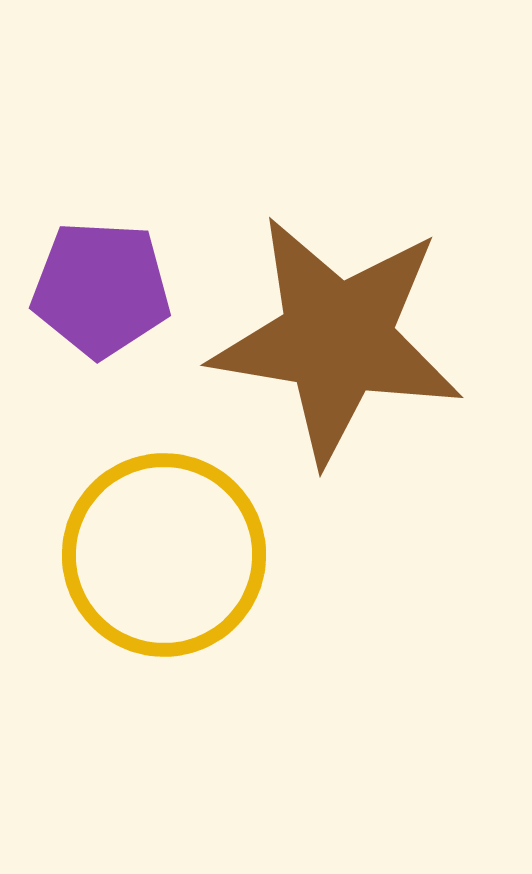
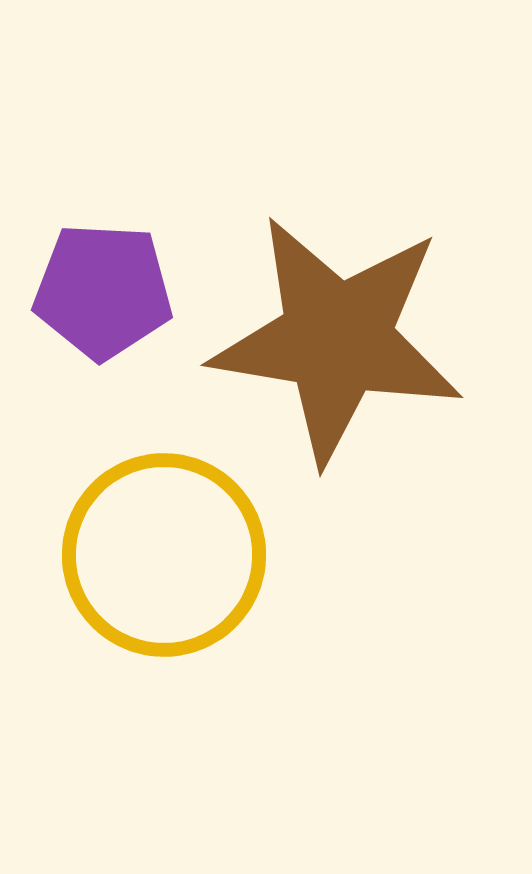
purple pentagon: moved 2 px right, 2 px down
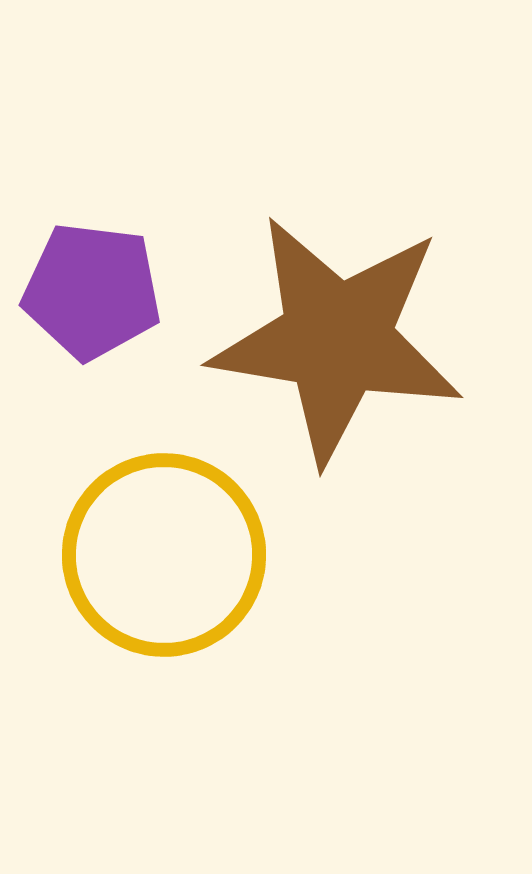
purple pentagon: moved 11 px left; rotated 4 degrees clockwise
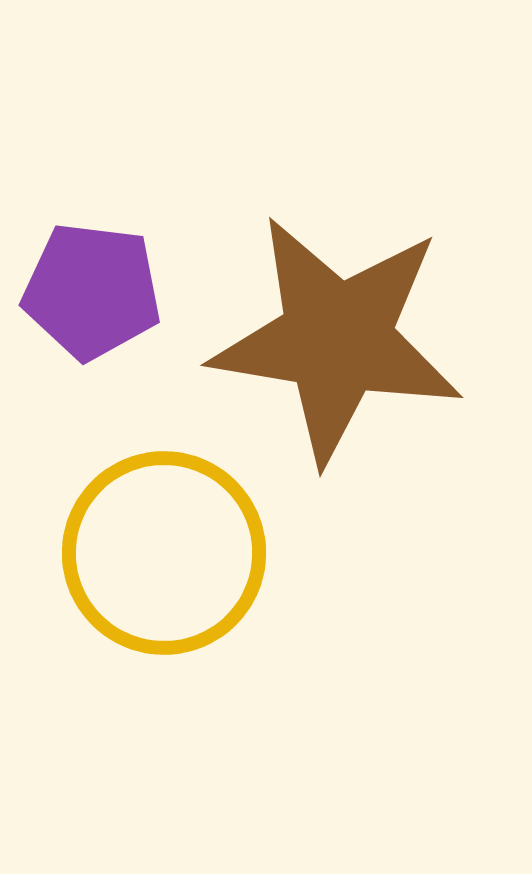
yellow circle: moved 2 px up
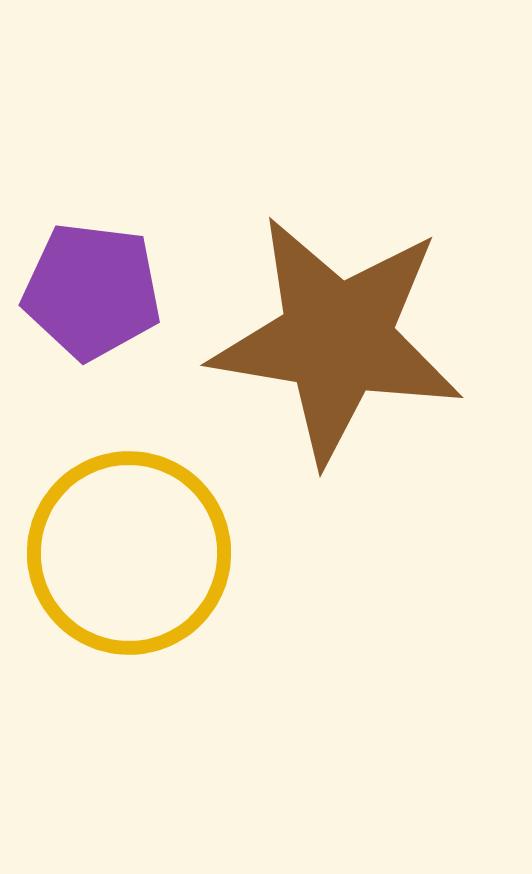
yellow circle: moved 35 px left
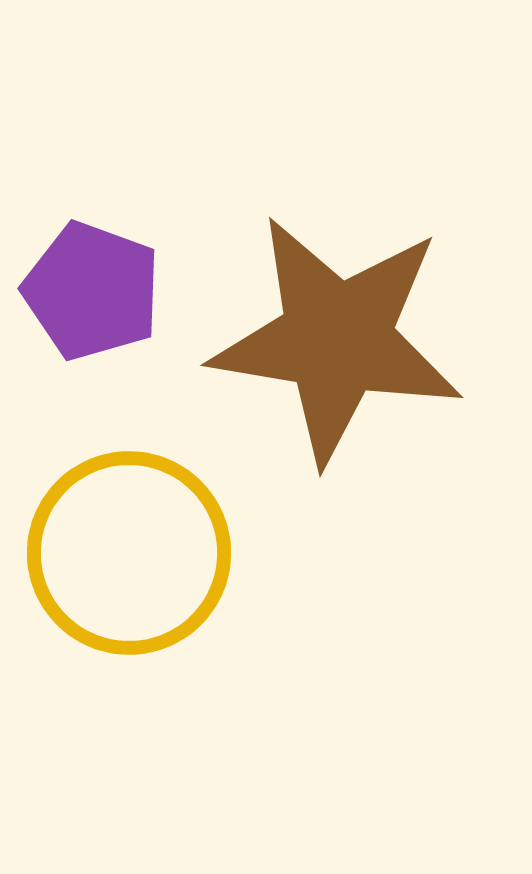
purple pentagon: rotated 13 degrees clockwise
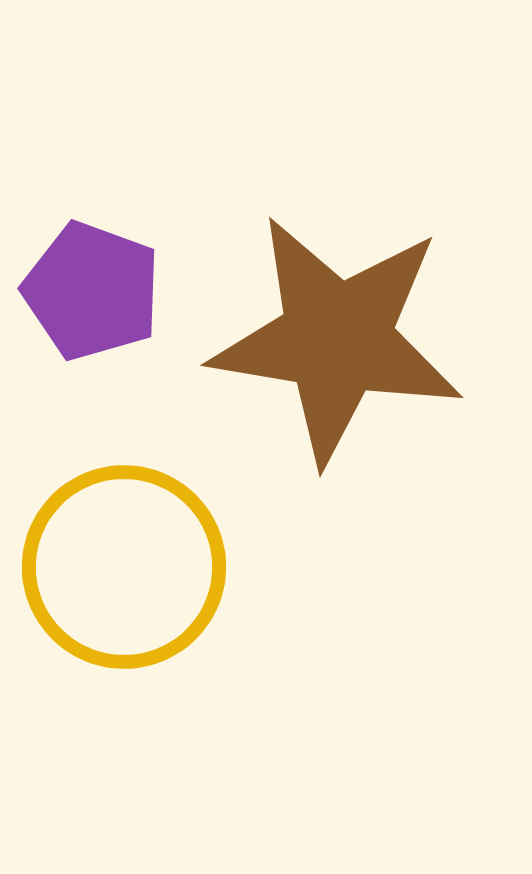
yellow circle: moved 5 px left, 14 px down
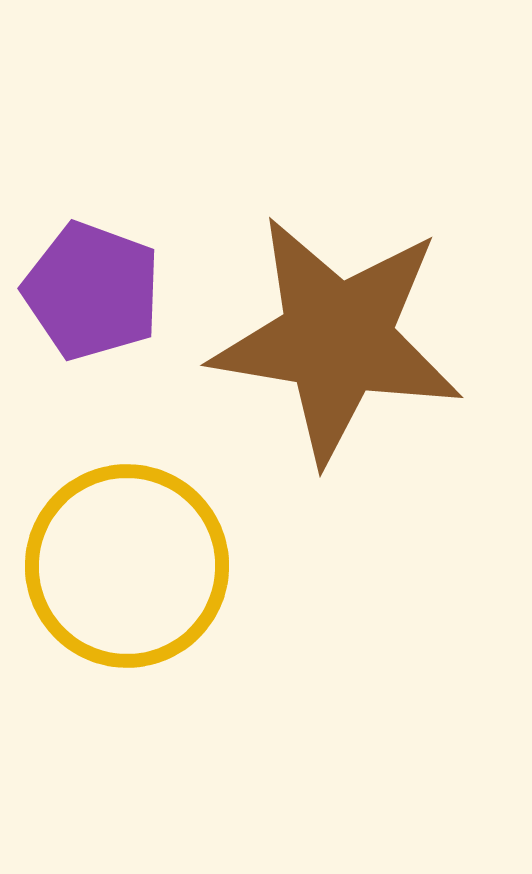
yellow circle: moved 3 px right, 1 px up
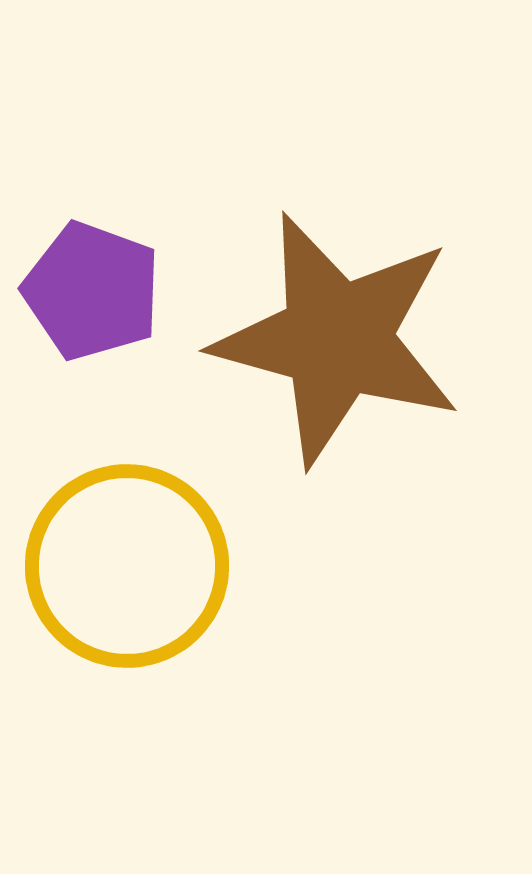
brown star: rotated 6 degrees clockwise
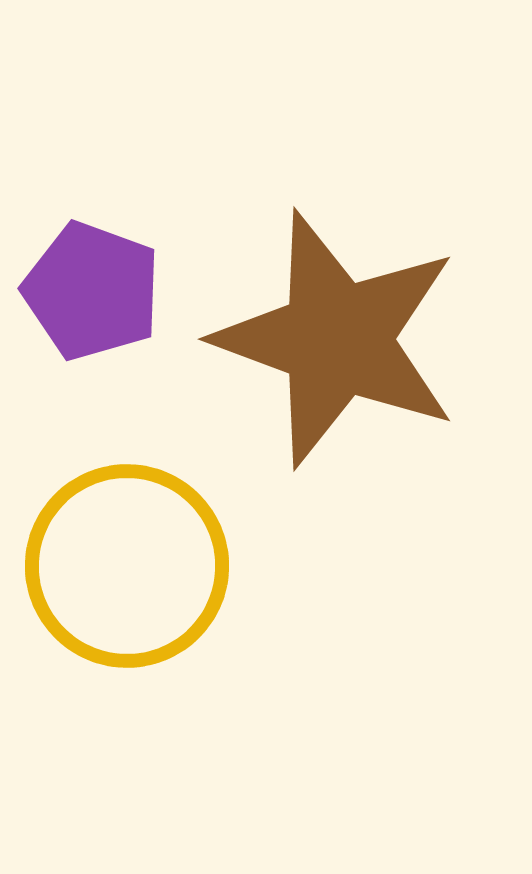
brown star: rotated 5 degrees clockwise
